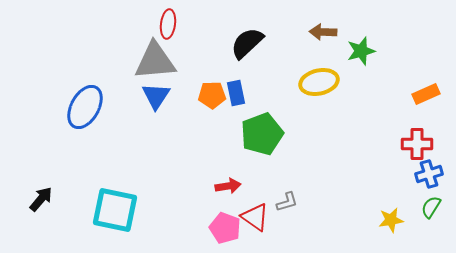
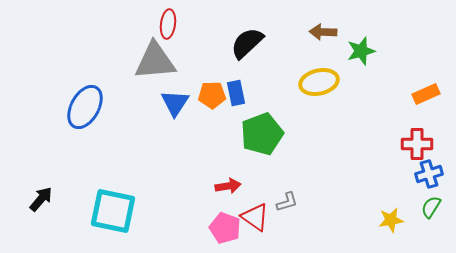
blue triangle: moved 19 px right, 7 px down
cyan square: moved 2 px left, 1 px down
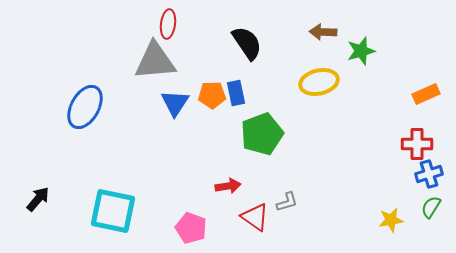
black semicircle: rotated 99 degrees clockwise
black arrow: moved 3 px left
pink pentagon: moved 34 px left
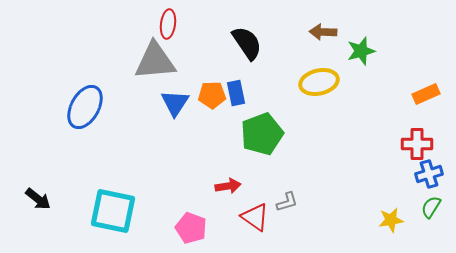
black arrow: rotated 88 degrees clockwise
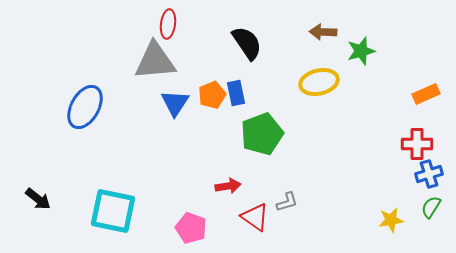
orange pentagon: rotated 20 degrees counterclockwise
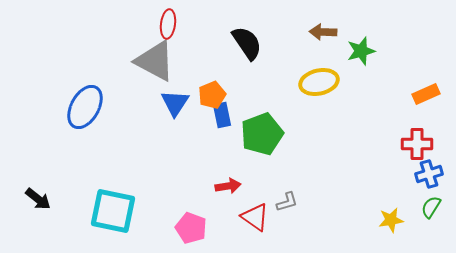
gray triangle: rotated 33 degrees clockwise
blue rectangle: moved 14 px left, 22 px down
